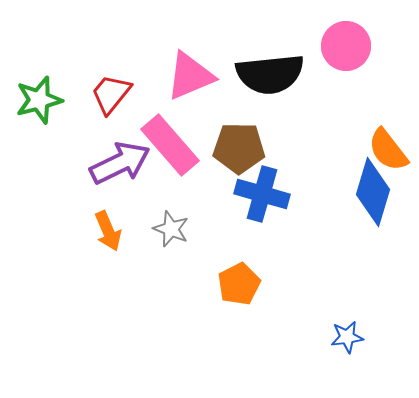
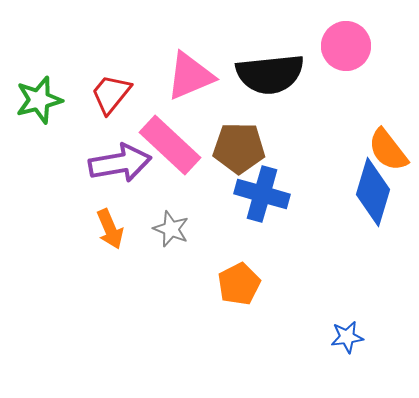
pink rectangle: rotated 6 degrees counterclockwise
purple arrow: rotated 16 degrees clockwise
orange arrow: moved 2 px right, 2 px up
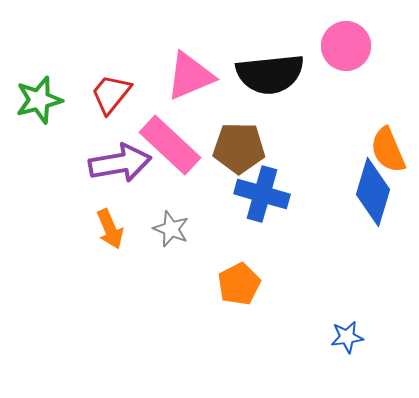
orange semicircle: rotated 15 degrees clockwise
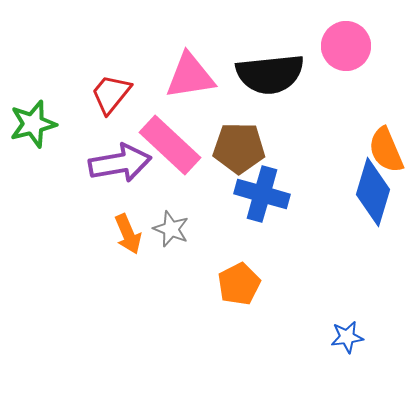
pink triangle: rotated 14 degrees clockwise
green star: moved 6 px left, 24 px down
orange semicircle: moved 2 px left
orange arrow: moved 18 px right, 5 px down
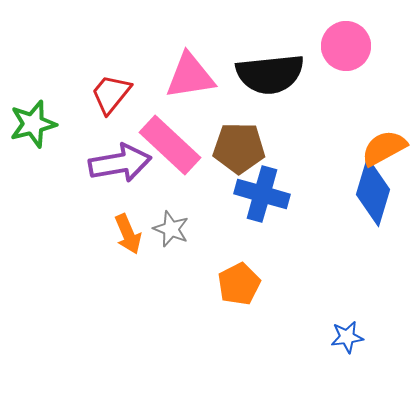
orange semicircle: moved 2 px left, 2 px up; rotated 84 degrees clockwise
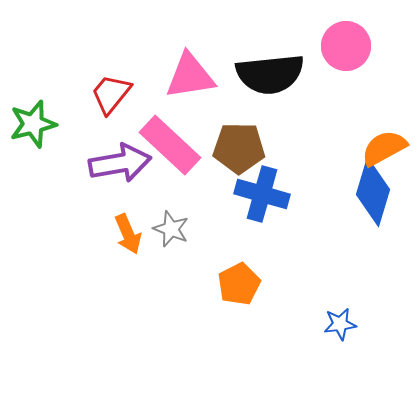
blue star: moved 7 px left, 13 px up
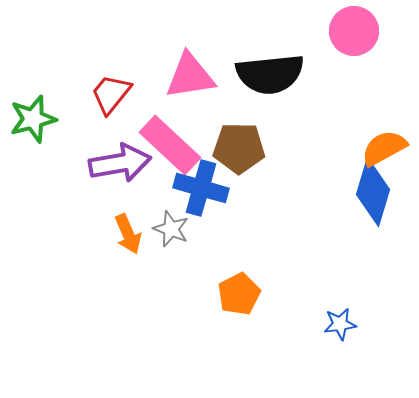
pink circle: moved 8 px right, 15 px up
green star: moved 5 px up
blue cross: moved 61 px left, 6 px up
orange pentagon: moved 10 px down
